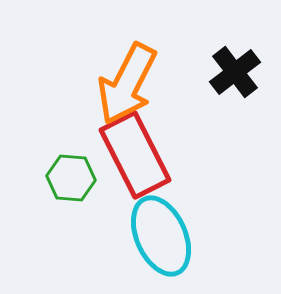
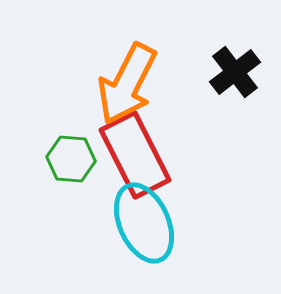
green hexagon: moved 19 px up
cyan ellipse: moved 17 px left, 13 px up
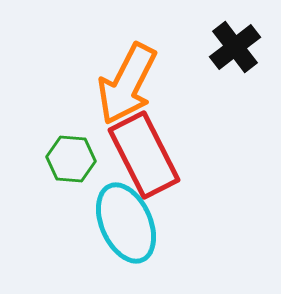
black cross: moved 25 px up
red rectangle: moved 9 px right
cyan ellipse: moved 18 px left
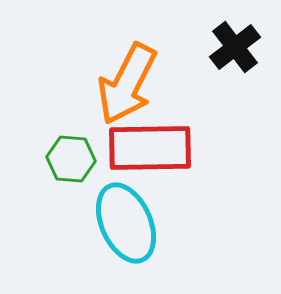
red rectangle: moved 6 px right, 7 px up; rotated 64 degrees counterclockwise
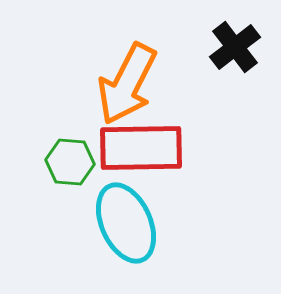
red rectangle: moved 9 px left
green hexagon: moved 1 px left, 3 px down
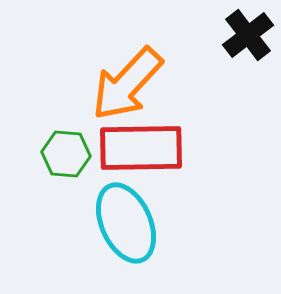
black cross: moved 13 px right, 12 px up
orange arrow: rotated 16 degrees clockwise
green hexagon: moved 4 px left, 8 px up
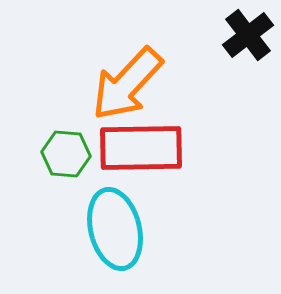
cyan ellipse: moved 11 px left, 6 px down; rotated 10 degrees clockwise
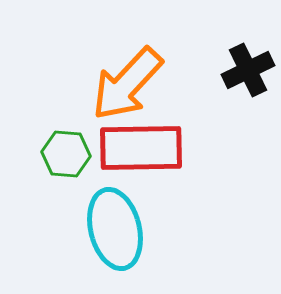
black cross: moved 35 px down; rotated 12 degrees clockwise
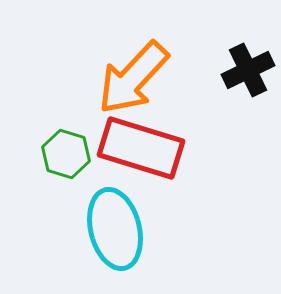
orange arrow: moved 6 px right, 6 px up
red rectangle: rotated 18 degrees clockwise
green hexagon: rotated 12 degrees clockwise
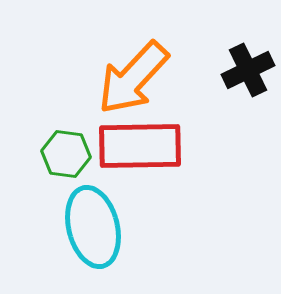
red rectangle: moved 1 px left, 2 px up; rotated 18 degrees counterclockwise
green hexagon: rotated 9 degrees counterclockwise
cyan ellipse: moved 22 px left, 2 px up
